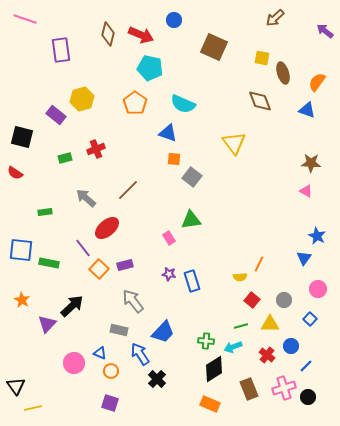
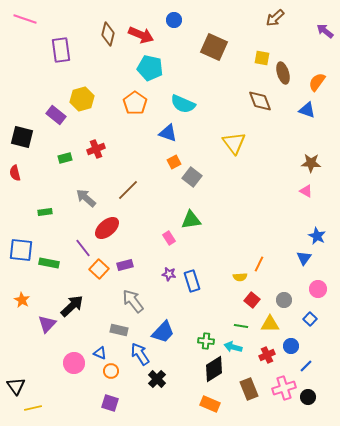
orange square at (174, 159): moved 3 px down; rotated 32 degrees counterclockwise
red semicircle at (15, 173): rotated 42 degrees clockwise
green line at (241, 326): rotated 24 degrees clockwise
cyan arrow at (233, 347): rotated 36 degrees clockwise
red cross at (267, 355): rotated 28 degrees clockwise
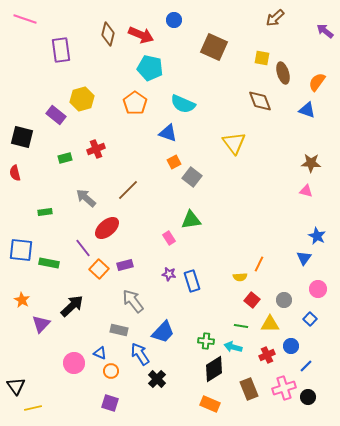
pink triangle at (306, 191): rotated 16 degrees counterclockwise
purple triangle at (47, 324): moved 6 px left
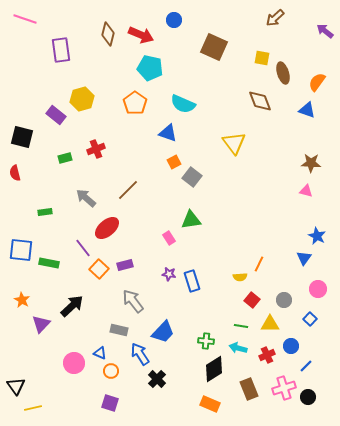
cyan arrow at (233, 347): moved 5 px right, 1 px down
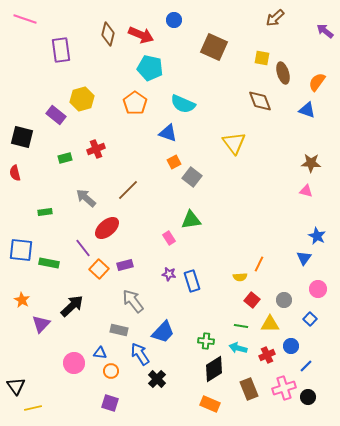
blue triangle at (100, 353): rotated 16 degrees counterclockwise
